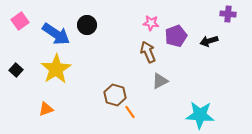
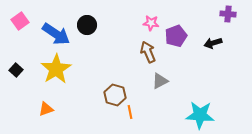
black arrow: moved 4 px right, 2 px down
orange line: rotated 24 degrees clockwise
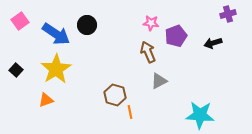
purple cross: rotated 21 degrees counterclockwise
gray triangle: moved 1 px left
orange triangle: moved 9 px up
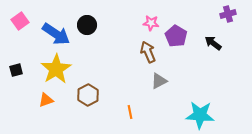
purple pentagon: rotated 20 degrees counterclockwise
black arrow: rotated 54 degrees clockwise
black square: rotated 32 degrees clockwise
brown hexagon: moved 27 px left; rotated 15 degrees clockwise
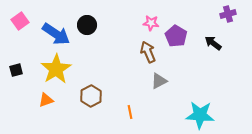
brown hexagon: moved 3 px right, 1 px down
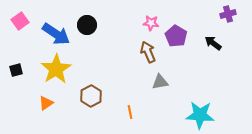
gray triangle: moved 1 px right, 1 px down; rotated 18 degrees clockwise
orange triangle: moved 3 px down; rotated 14 degrees counterclockwise
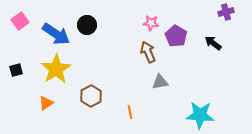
purple cross: moved 2 px left, 2 px up
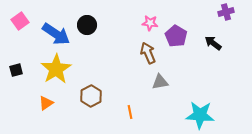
pink star: moved 1 px left
brown arrow: moved 1 px down
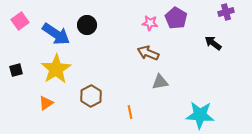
purple pentagon: moved 18 px up
brown arrow: rotated 45 degrees counterclockwise
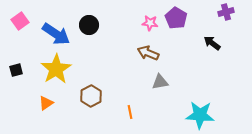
black circle: moved 2 px right
black arrow: moved 1 px left
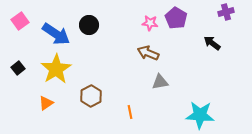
black square: moved 2 px right, 2 px up; rotated 24 degrees counterclockwise
